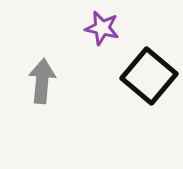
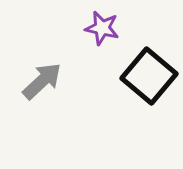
gray arrow: rotated 42 degrees clockwise
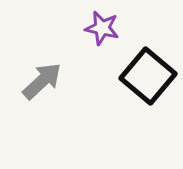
black square: moved 1 px left
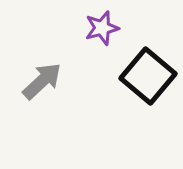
purple star: rotated 28 degrees counterclockwise
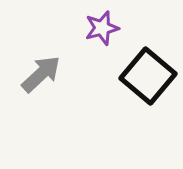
gray arrow: moved 1 px left, 7 px up
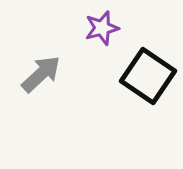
black square: rotated 6 degrees counterclockwise
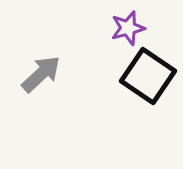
purple star: moved 26 px right
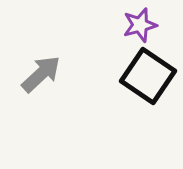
purple star: moved 12 px right, 3 px up
